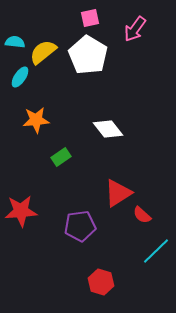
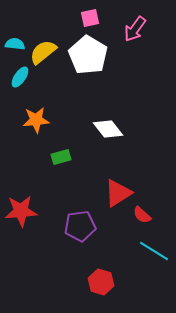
cyan semicircle: moved 2 px down
green rectangle: rotated 18 degrees clockwise
cyan line: moved 2 px left; rotated 76 degrees clockwise
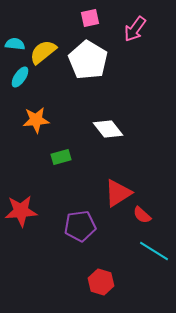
white pentagon: moved 5 px down
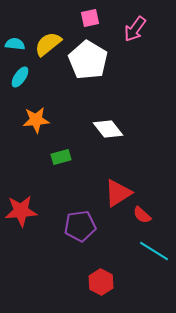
yellow semicircle: moved 5 px right, 8 px up
red hexagon: rotated 10 degrees clockwise
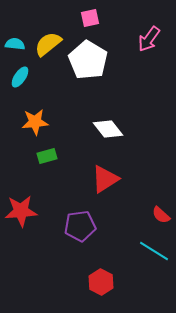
pink arrow: moved 14 px right, 10 px down
orange star: moved 1 px left, 2 px down
green rectangle: moved 14 px left, 1 px up
red triangle: moved 13 px left, 14 px up
red semicircle: moved 19 px right
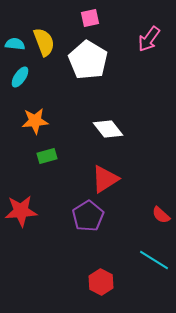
yellow semicircle: moved 4 px left, 2 px up; rotated 108 degrees clockwise
orange star: moved 1 px up
purple pentagon: moved 8 px right, 10 px up; rotated 24 degrees counterclockwise
cyan line: moved 9 px down
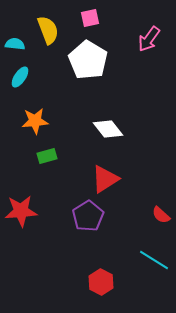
yellow semicircle: moved 4 px right, 12 px up
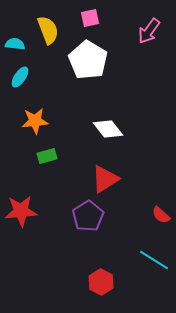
pink arrow: moved 8 px up
